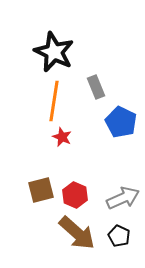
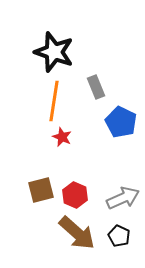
black star: rotated 6 degrees counterclockwise
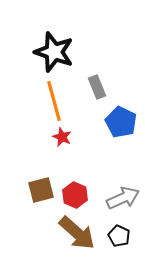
gray rectangle: moved 1 px right
orange line: rotated 24 degrees counterclockwise
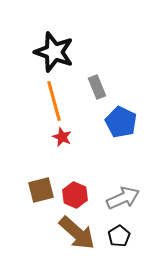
black pentagon: rotated 15 degrees clockwise
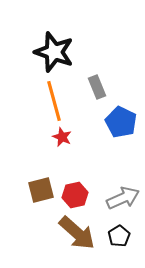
red hexagon: rotated 25 degrees clockwise
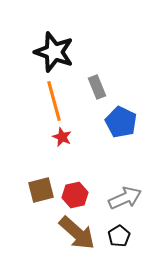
gray arrow: moved 2 px right
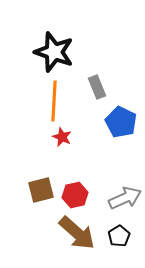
orange line: rotated 18 degrees clockwise
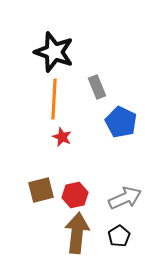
orange line: moved 2 px up
brown arrow: rotated 126 degrees counterclockwise
